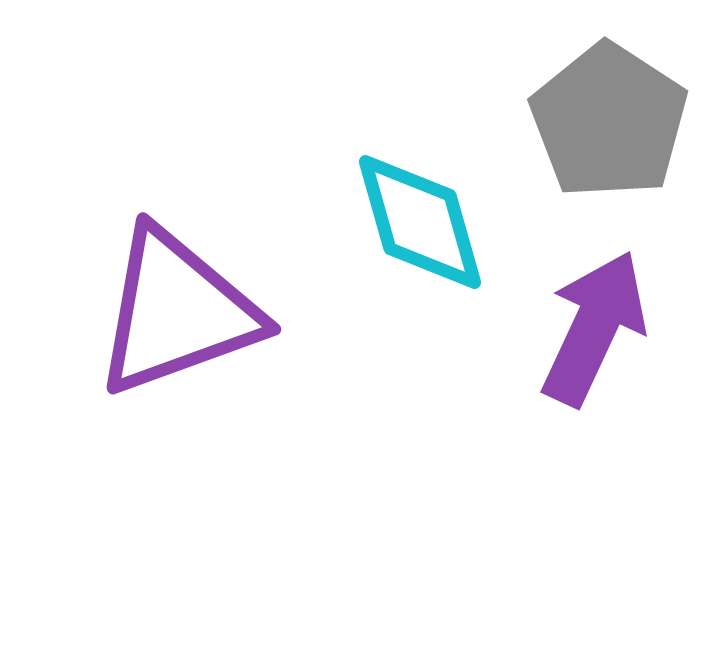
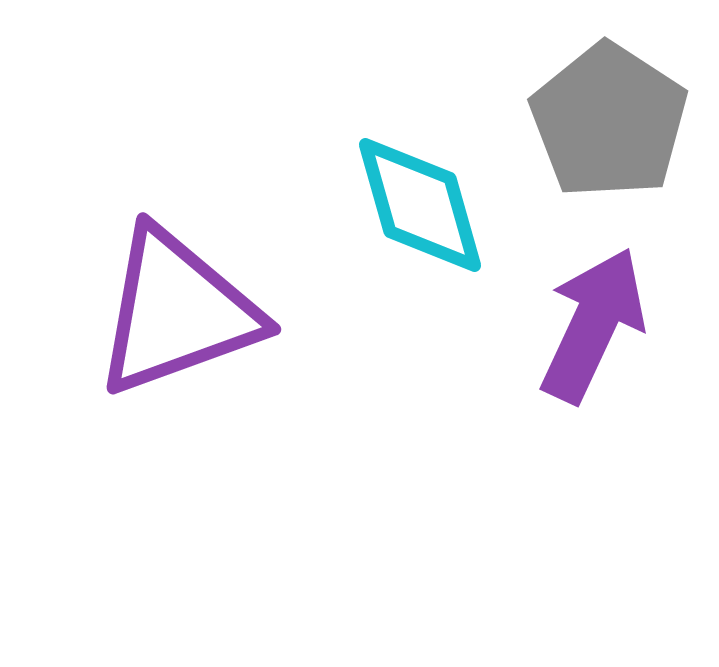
cyan diamond: moved 17 px up
purple arrow: moved 1 px left, 3 px up
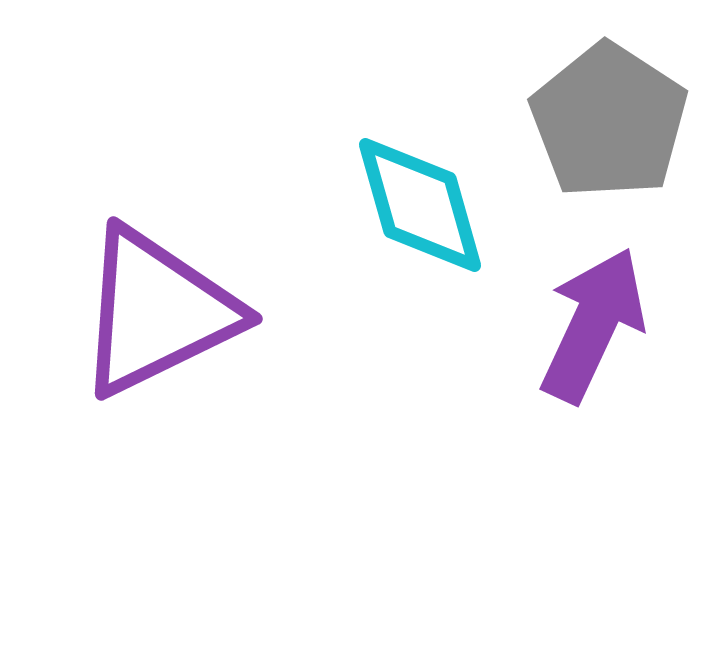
purple triangle: moved 20 px left; rotated 6 degrees counterclockwise
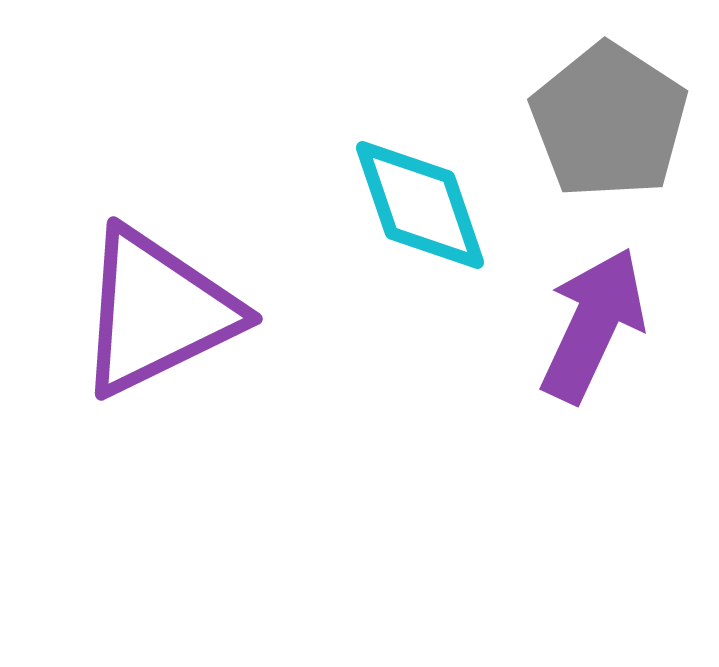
cyan diamond: rotated 3 degrees counterclockwise
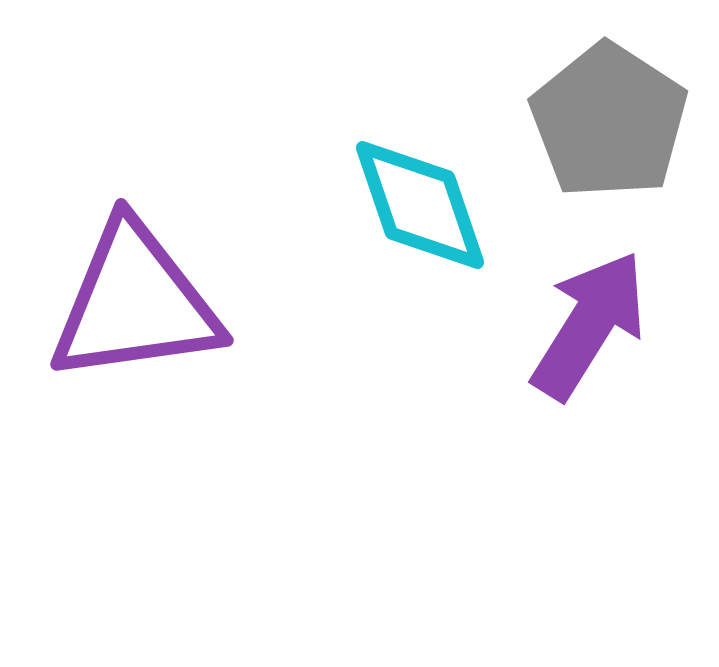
purple triangle: moved 22 px left, 9 px up; rotated 18 degrees clockwise
purple arrow: moved 4 px left; rotated 7 degrees clockwise
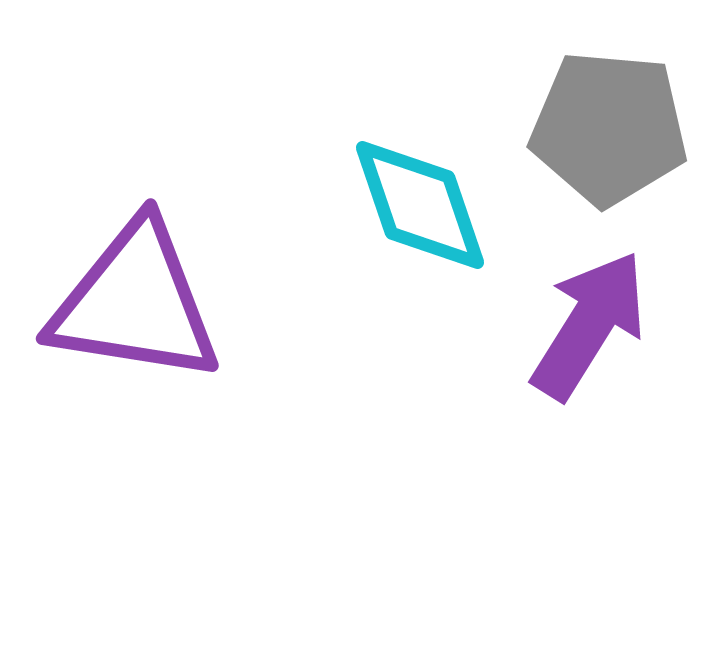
gray pentagon: moved 7 px down; rotated 28 degrees counterclockwise
purple triangle: rotated 17 degrees clockwise
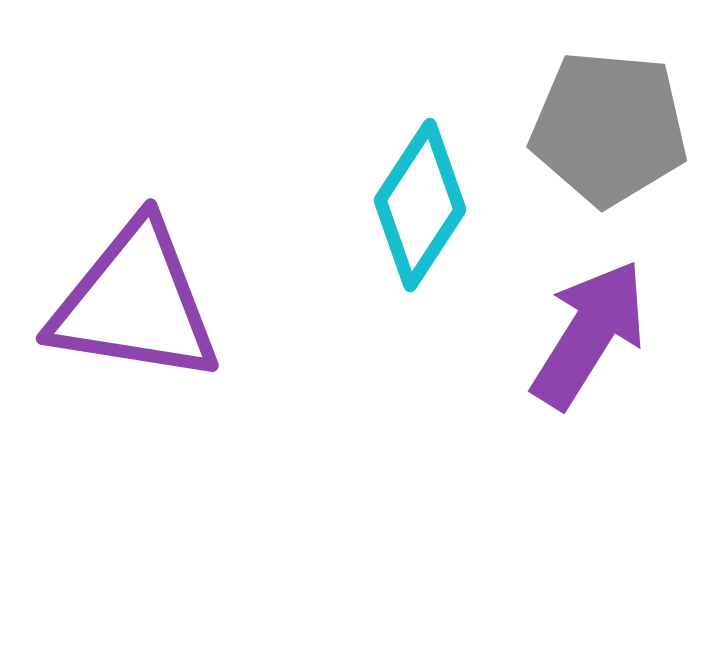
cyan diamond: rotated 52 degrees clockwise
purple arrow: moved 9 px down
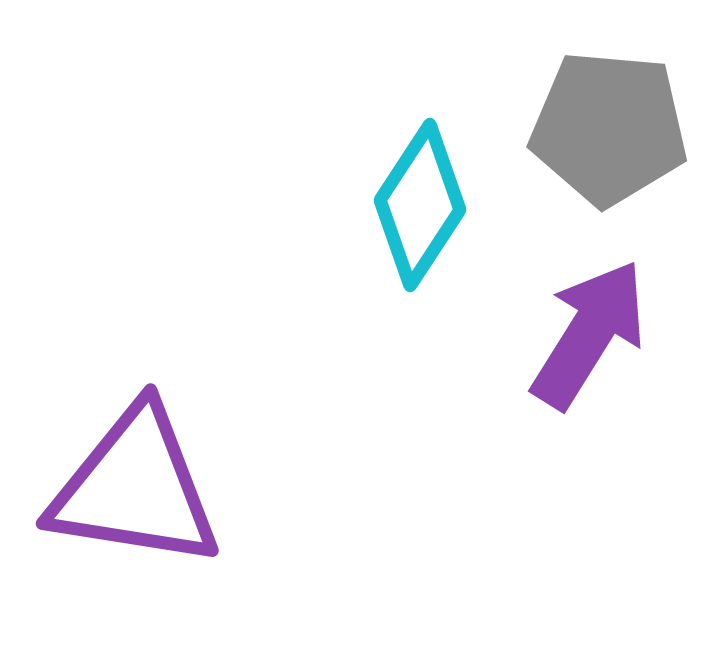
purple triangle: moved 185 px down
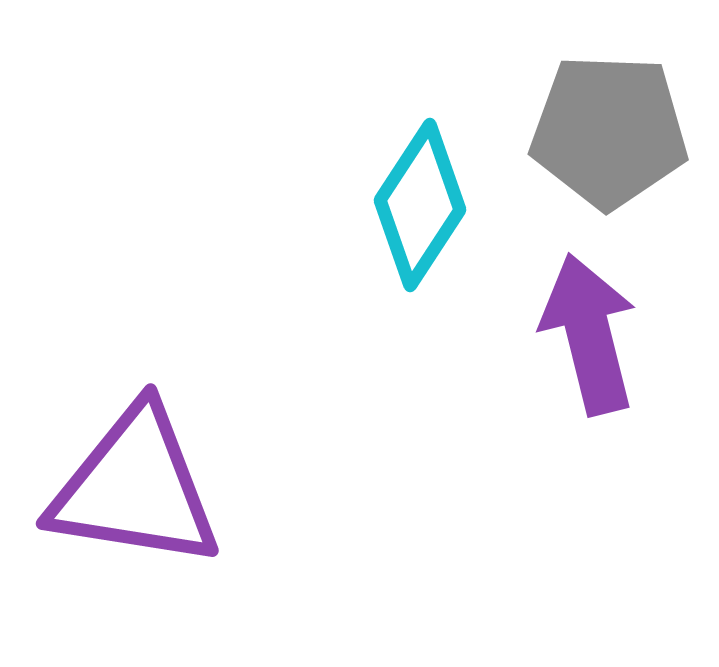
gray pentagon: moved 3 px down; rotated 3 degrees counterclockwise
purple arrow: rotated 46 degrees counterclockwise
